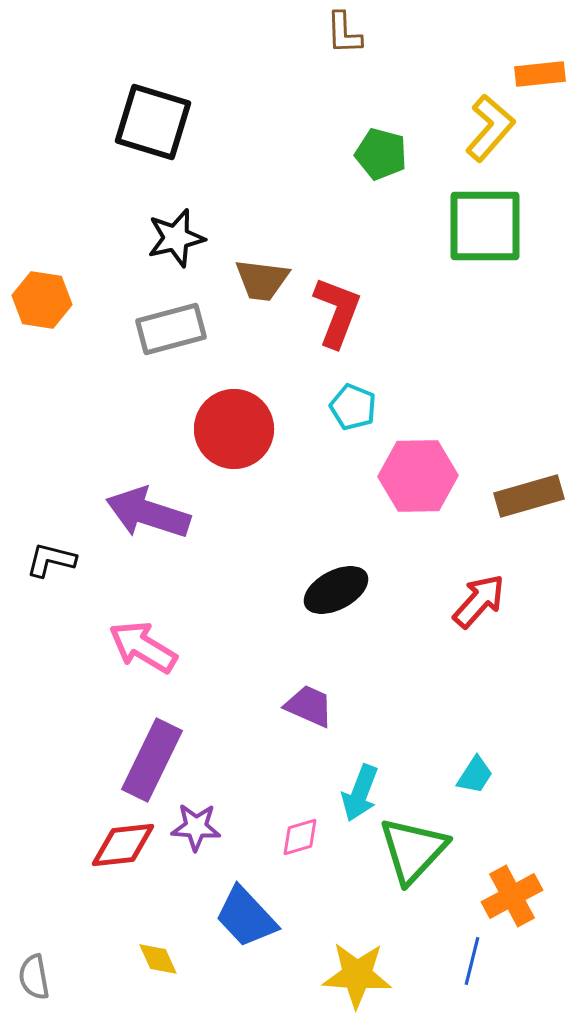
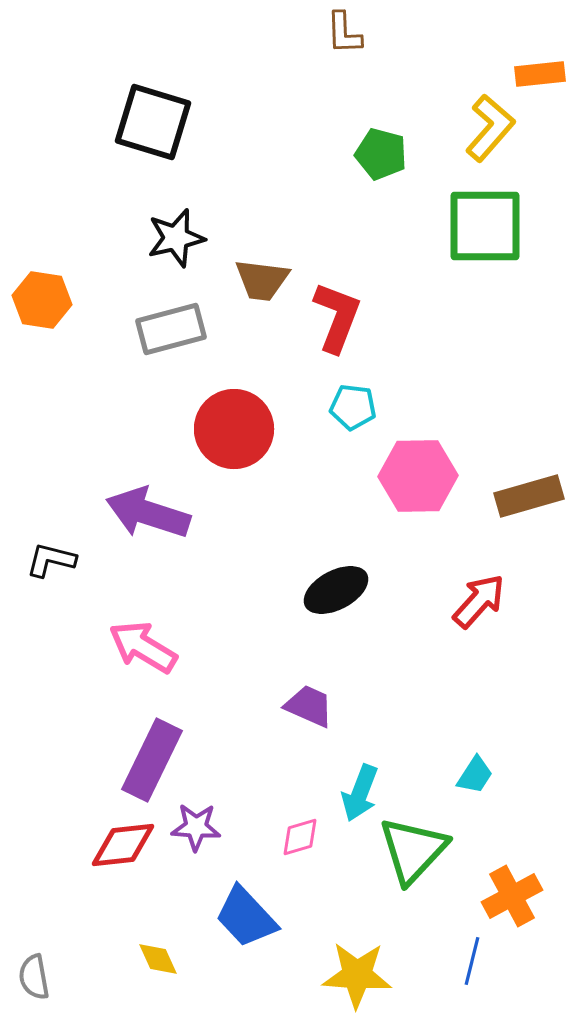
red L-shape: moved 5 px down
cyan pentagon: rotated 15 degrees counterclockwise
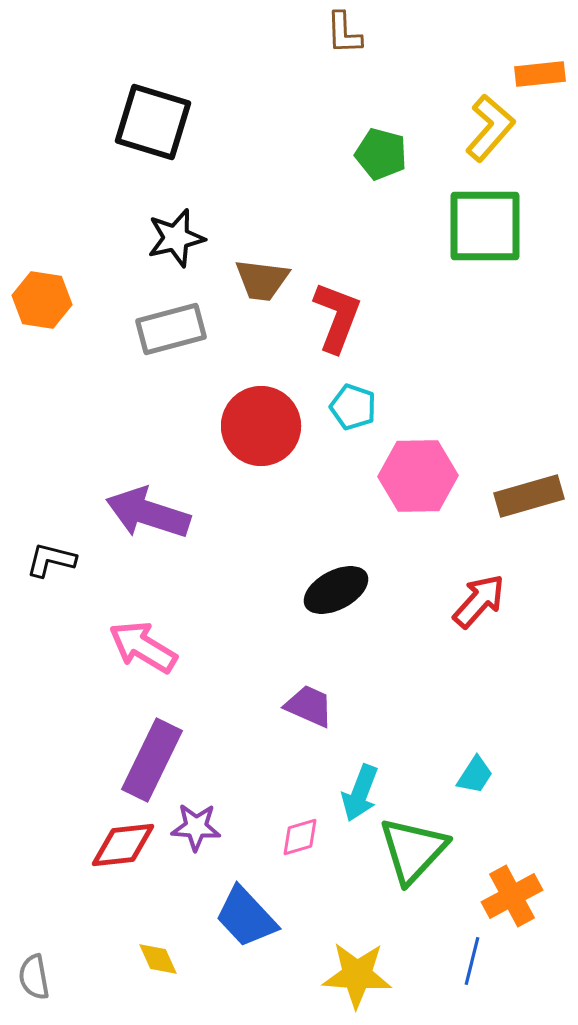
cyan pentagon: rotated 12 degrees clockwise
red circle: moved 27 px right, 3 px up
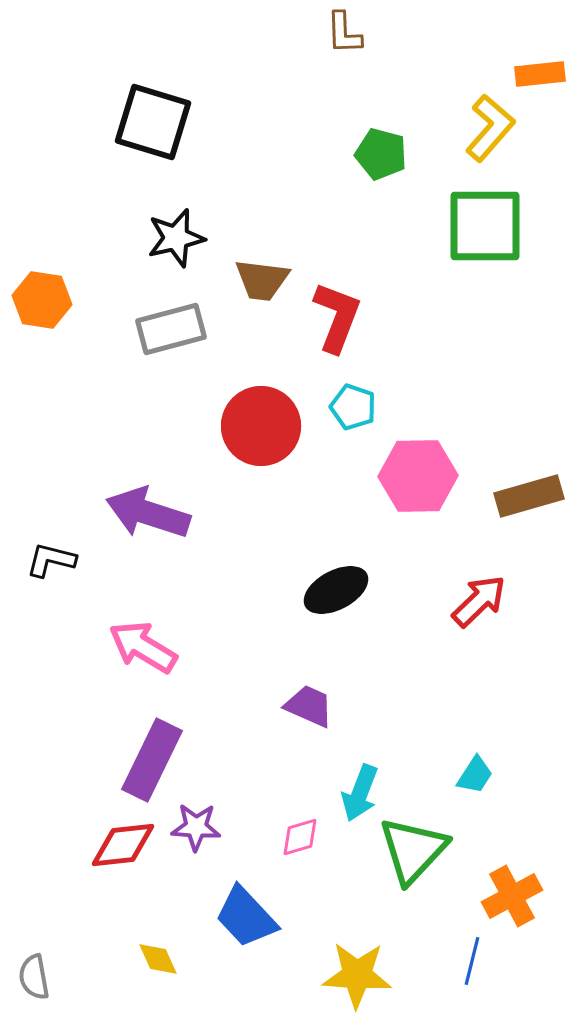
red arrow: rotated 4 degrees clockwise
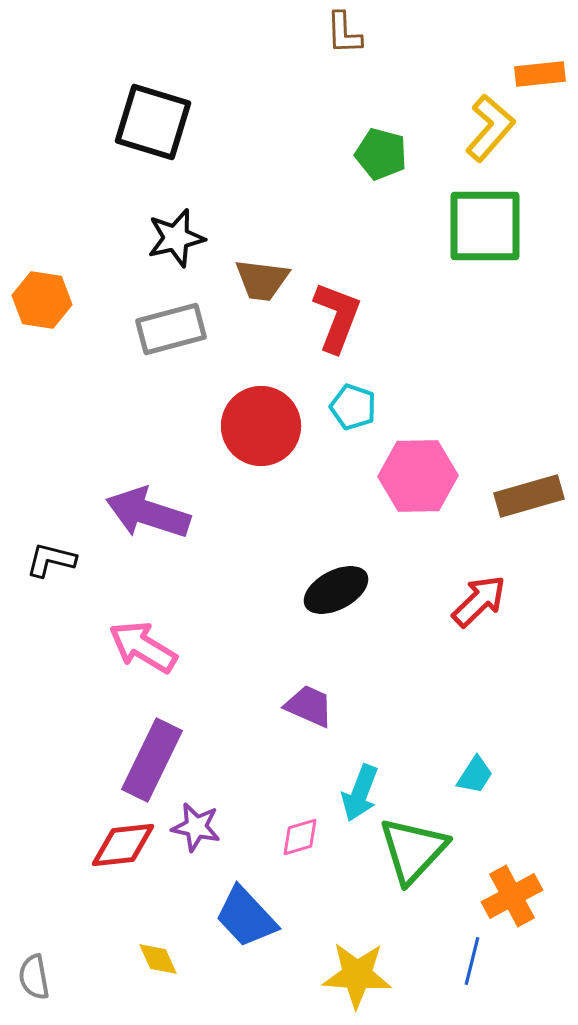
purple star: rotated 9 degrees clockwise
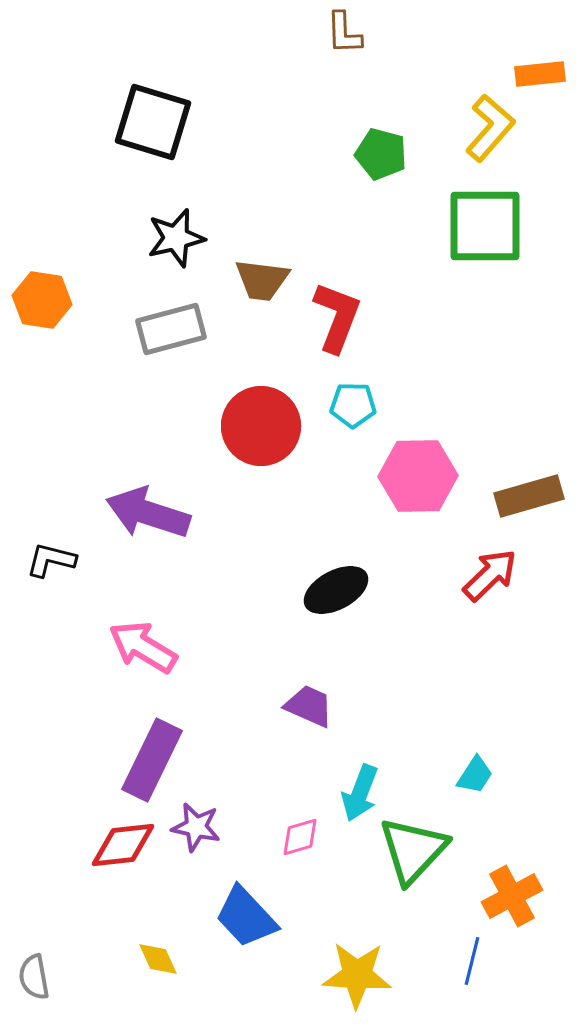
cyan pentagon: moved 2 px up; rotated 18 degrees counterclockwise
red arrow: moved 11 px right, 26 px up
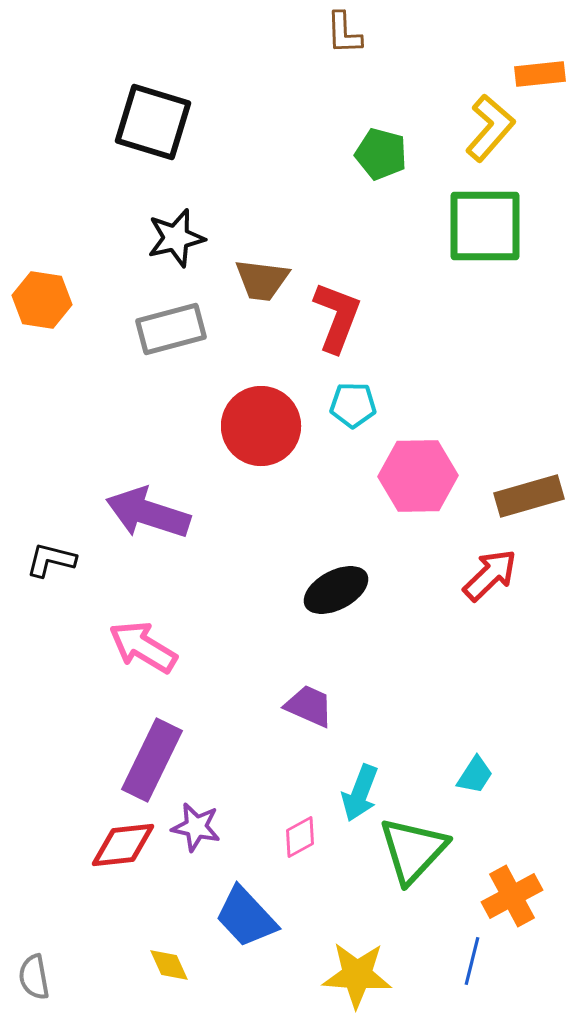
pink diamond: rotated 12 degrees counterclockwise
yellow diamond: moved 11 px right, 6 px down
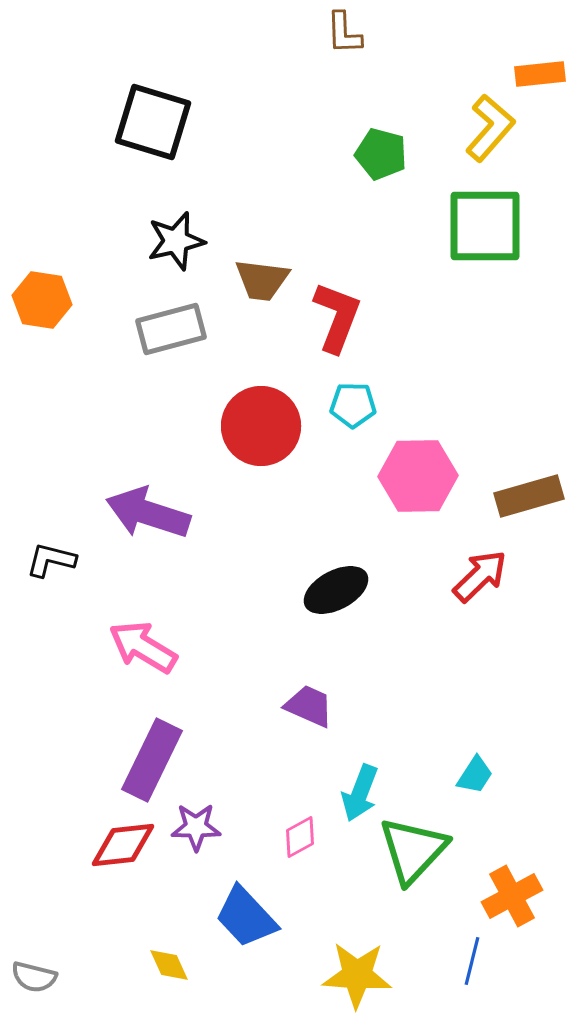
black star: moved 3 px down
red arrow: moved 10 px left, 1 px down
purple star: rotated 12 degrees counterclockwise
gray semicircle: rotated 66 degrees counterclockwise
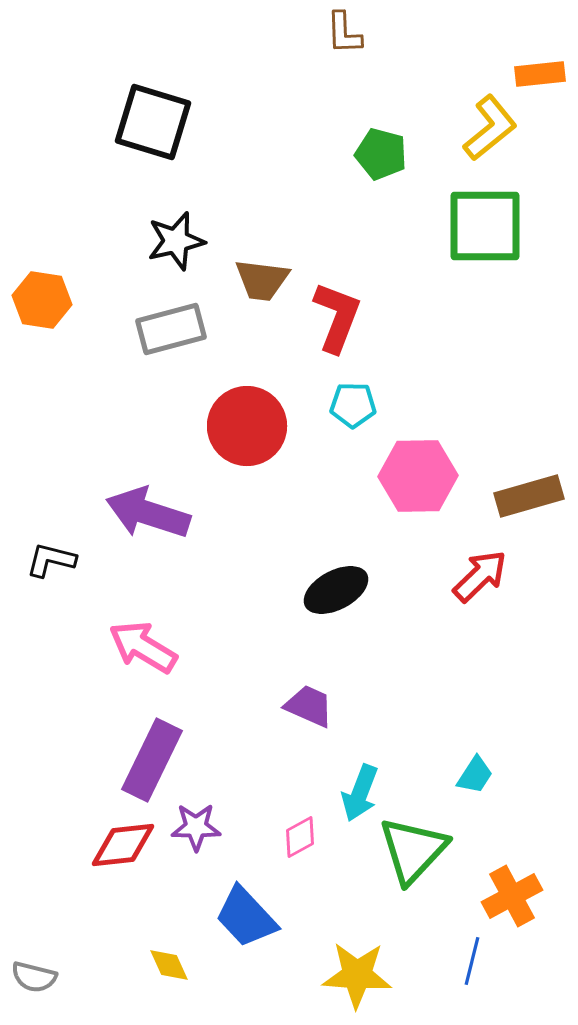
yellow L-shape: rotated 10 degrees clockwise
red circle: moved 14 px left
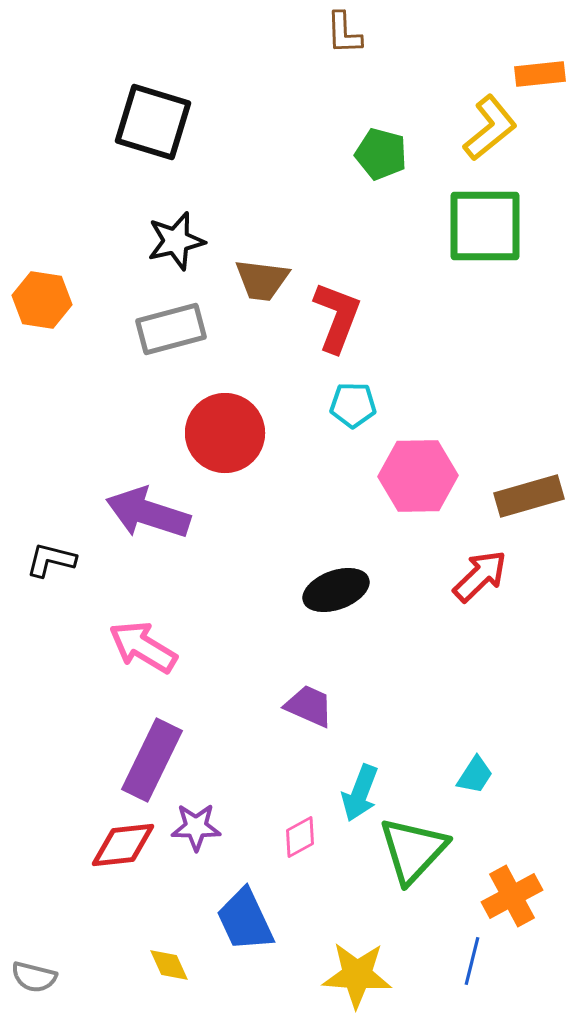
red circle: moved 22 px left, 7 px down
black ellipse: rotated 8 degrees clockwise
blue trapezoid: moved 1 px left, 3 px down; rotated 18 degrees clockwise
